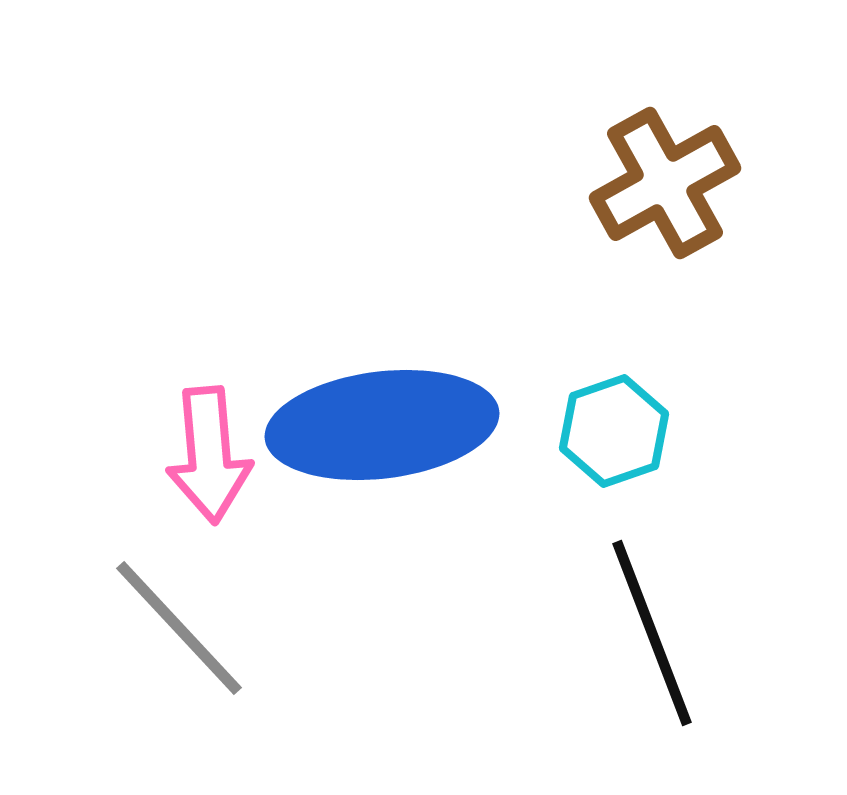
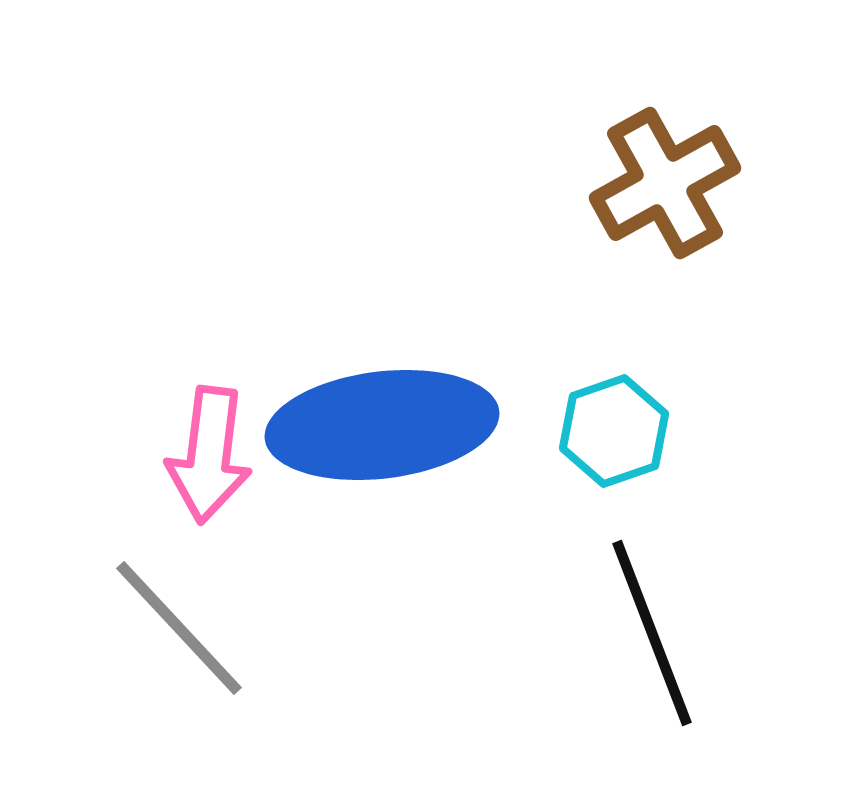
pink arrow: rotated 12 degrees clockwise
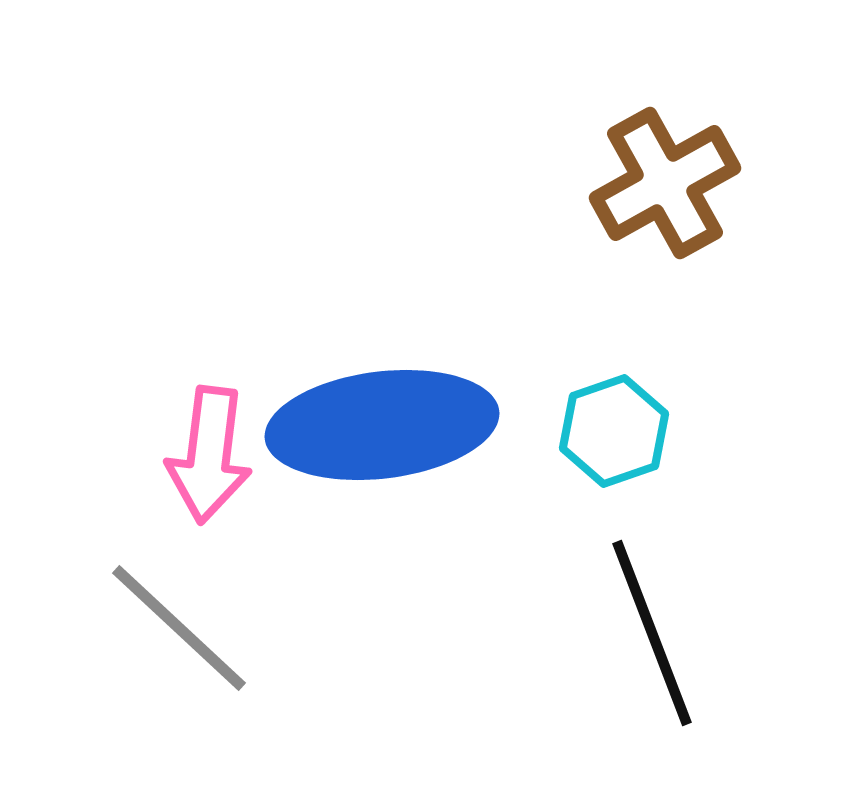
gray line: rotated 4 degrees counterclockwise
